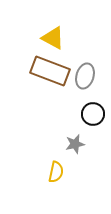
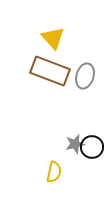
yellow triangle: rotated 20 degrees clockwise
black circle: moved 1 px left, 33 px down
yellow semicircle: moved 2 px left
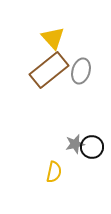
brown rectangle: moved 1 px left, 1 px up; rotated 60 degrees counterclockwise
gray ellipse: moved 4 px left, 5 px up
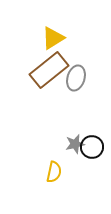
yellow triangle: rotated 40 degrees clockwise
gray ellipse: moved 5 px left, 7 px down
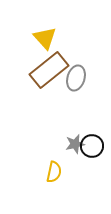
yellow triangle: moved 8 px left; rotated 40 degrees counterclockwise
black circle: moved 1 px up
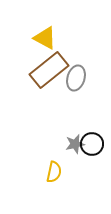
yellow triangle: rotated 20 degrees counterclockwise
black circle: moved 2 px up
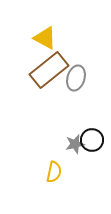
black circle: moved 4 px up
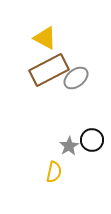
brown rectangle: rotated 12 degrees clockwise
gray ellipse: rotated 35 degrees clockwise
gray star: moved 6 px left, 2 px down; rotated 18 degrees counterclockwise
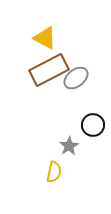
black circle: moved 1 px right, 15 px up
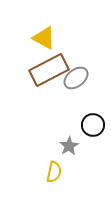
yellow triangle: moved 1 px left
